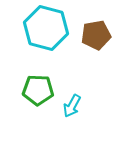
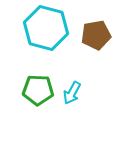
cyan arrow: moved 13 px up
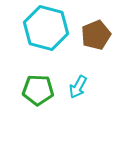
brown pentagon: rotated 12 degrees counterclockwise
cyan arrow: moved 6 px right, 6 px up
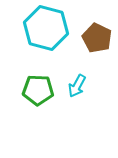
brown pentagon: moved 1 px right, 3 px down; rotated 24 degrees counterclockwise
cyan arrow: moved 1 px left, 1 px up
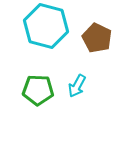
cyan hexagon: moved 2 px up
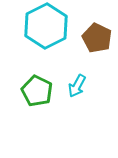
cyan hexagon: rotated 18 degrees clockwise
green pentagon: moved 1 px left, 1 px down; rotated 24 degrees clockwise
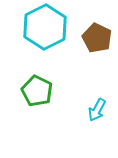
cyan hexagon: moved 1 px left, 1 px down
cyan arrow: moved 20 px right, 24 px down
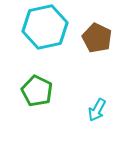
cyan hexagon: rotated 15 degrees clockwise
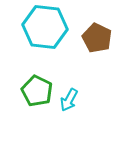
cyan hexagon: rotated 18 degrees clockwise
cyan arrow: moved 28 px left, 10 px up
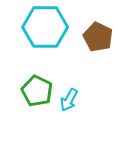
cyan hexagon: rotated 6 degrees counterclockwise
brown pentagon: moved 1 px right, 1 px up
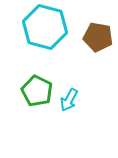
cyan hexagon: rotated 15 degrees clockwise
brown pentagon: rotated 16 degrees counterclockwise
